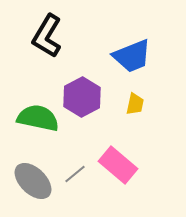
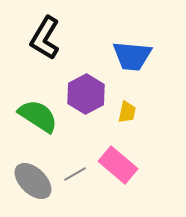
black L-shape: moved 2 px left, 2 px down
blue trapezoid: rotated 27 degrees clockwise
purple hexagon: moved 4 px right, 3 px up
yellow trapezoid: moved 8 px left, 8 px down
green semicircle: moved 2 px up; rotated 21 degrees clockwise
gray line: rotated 10 degrees clockwise
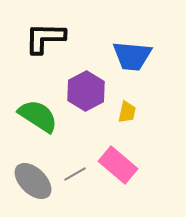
black L-shape: rotated 60 degrees clockwise
purple hexagon: moved 3 px up
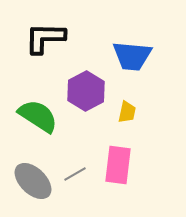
pink rectangle: rotated 57 degrees clockwise
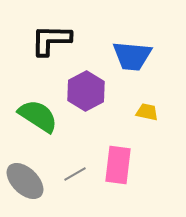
black L-shape: moved 6 px right, 2 px down
yellow trapezoid: moved 20 px right; rotated 90 degrees counterclockwise
gray ellipse: moved 8 px left
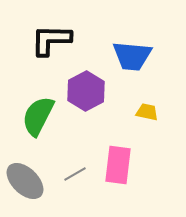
green semicircle: rotated 96 degrees counterclockwise
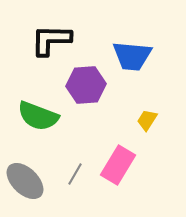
purple hexagon: moved 6 px up; rotated 24 degrees clockwise
yellow trapezoid: moved 8 px down; rotated 70 degrees counterclockwise
green semicircle: rotated 96 degrees counterclockwise
pink rectangle: rotated 24 degrees clockwise
gray line: rotated 30 degrees counterclockwise
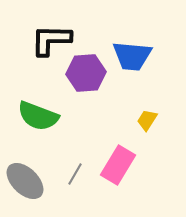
purple hexagon: moved 12 px up
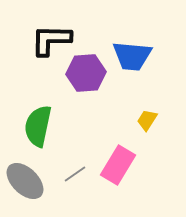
green semicircle: moved 10 px down; rotated 81 degrees clockwise
gray line: rotated 25 degrees clockwise
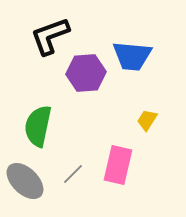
black L-shape: moved 1 px left, 4 px up; rotated 21 degrees counterclockwise
pink rectangle: rotated 18 degrees counterclockwise
gray line: moved 2 px left; rotated 10 degrees counterclockwise
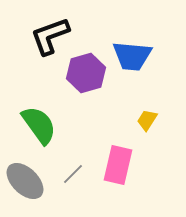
purple hexagon: rotated 12 degrees counterclockwise
green semicircle: moved 1 px right, 1 px up; rotated 132 degrees clockwise
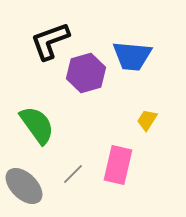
black L-shape: moved 5 px down
green semicircle: moved 2 px left
gray ellipse: moved 1 px left, 5 px down
